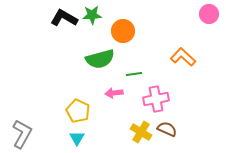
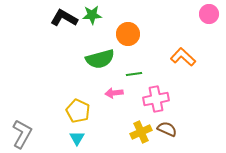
orange circle: moved 5 px right, 3 px down
yellow cross: rotated 35 degrees clockwise
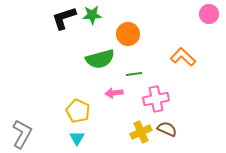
black L-shape: rotated 48 degrees counterclockwise
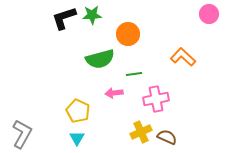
brown semicircle: moved 8 px down
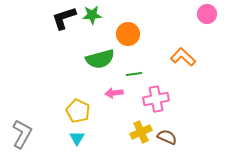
pink circle: moved 2 px left
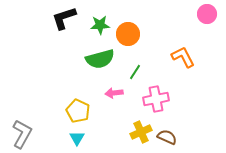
green star: moved 8 px right, 10 px down
orange L-shape: rotated 20 degrees clockwise
green line: moved 1 px right, 2 px up; rotated 49 degrees counterclockwise
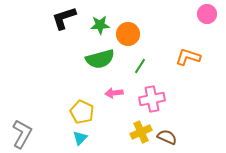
orange L-shape: moved 5 px right; rotated 45 degrees counterclockwise
green line: moved 5 px right, 6 px up
pink cross: moved 4 px left
yellow pentagon: moved 4 px right, 1 px down
cyan triangle: moved 3 px right; rotated 14 degrees clockwise
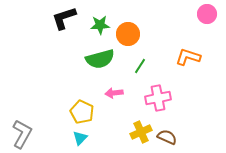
pink cross: moved 6 px right, 1 px up
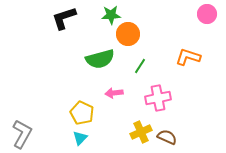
green star: moved 11 px right, 10 px up
yellow pentagon: moved 1 px down
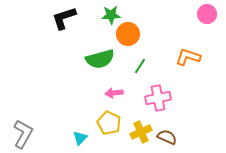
yellow pentagon: moved 27 px right, 10 px down
gray L-shape: moved 1 px right
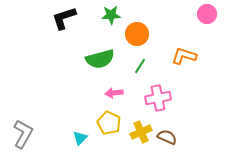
orange circle: moved 9 px right
orange L-shape: moved 4 px left, 1 px up
